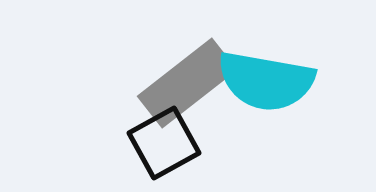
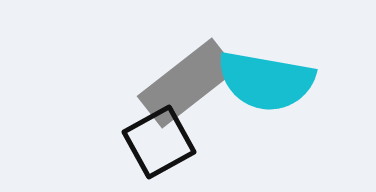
black square: moved 5 px left, 1 px up
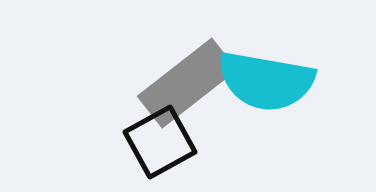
black square: moved 1 px right
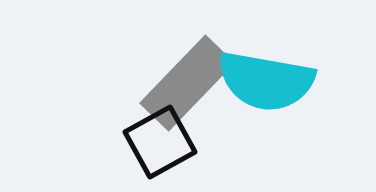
gray rectangle: rotated 8 degrees counterclockwise
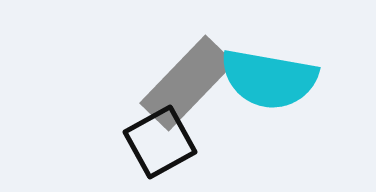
cyan semicircle: moved 3 px right, 2 px up
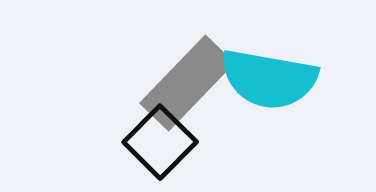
black square: rotated 16 degrees counterclockwise
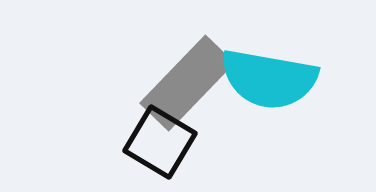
black square: rotated 14 degrees counterclockwise
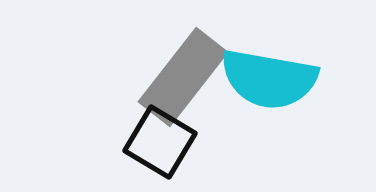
gray rectangle: moved 4 px left, 6 px up; rotated 6 degrees counterclockwise
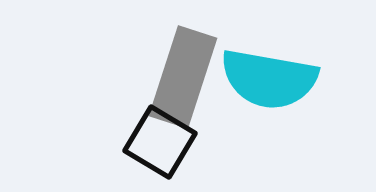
gray rectangle: rotated 20 degrees counterclockwise
